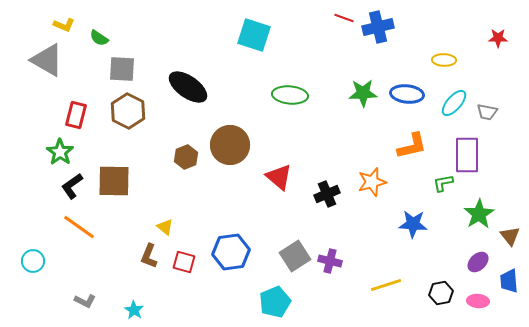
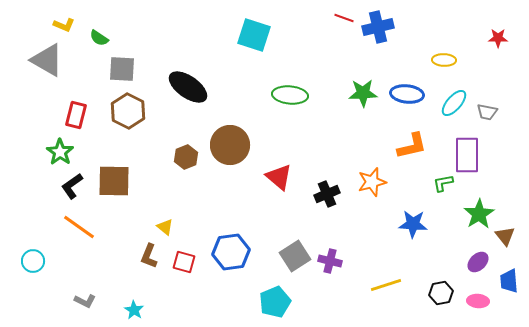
brown triangle at (510, 236): moved 5 px left
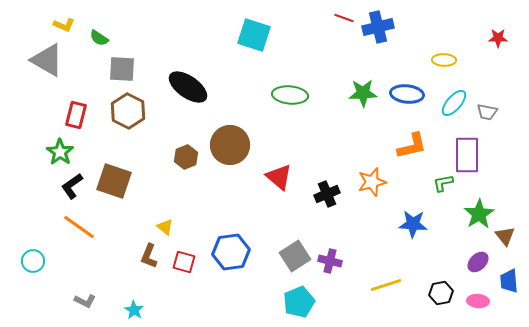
brown square at (114, 181): rotated 18 degrees clockwise
cyan pentagon at (275, 302): moved 24 px right
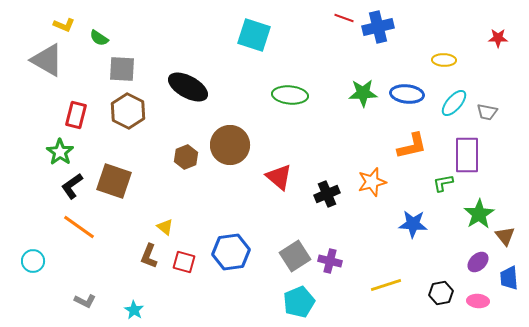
black ellipse at (188, 87): rotated 6 degrees counterclockwise
blue trapezoid at (509, 281): moved 3 px up
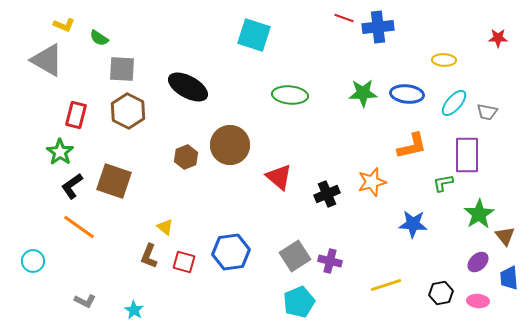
blue cross at (378, 27): rotated 8 degrees clockwise
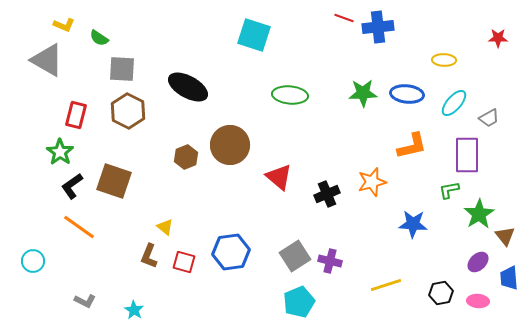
gray trapezoid at (487, 112): moved 2 px right, 6 px down; rotated 40 degrees counterclockwise
green L-shape at (443, 183): moved 6 px right, 7 px down
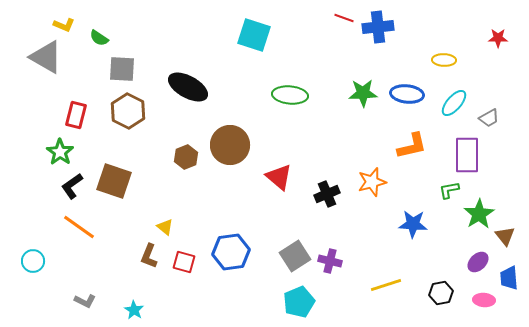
gray triangle at (47, 60): moved 1 px left, 3 px up
pink ellipse at (478, 301): moved 6 px right, 1 px up
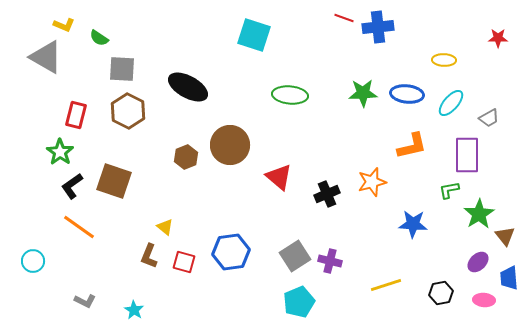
cyan ellipse at (454, 103): moved 3 px left
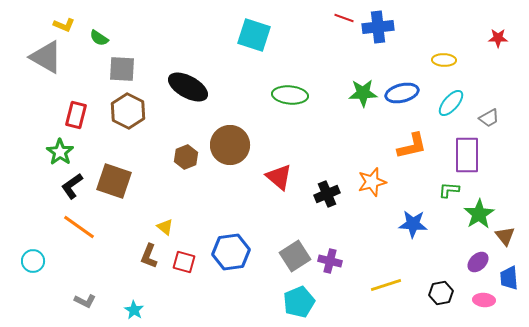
blue ellipse at (407, 94): moved 5 px left, 1 px up; rotated 20 degrees counterclockwise
green L-shape at (449, 190): rotated 15 degrees clockwise
